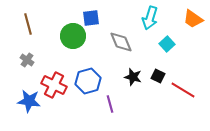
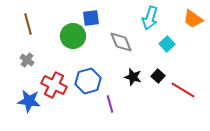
black square: rotated 16 degrees clockwise
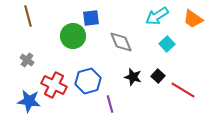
cyan arrow: moved 7 px right, 2 px up; rotated 40 degrees clockwise
brown line: moved 8 px up
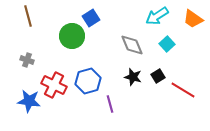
blue square: rotated 24 degrees counterclockwise
green circle: moved 1 px left
gray diamond: moved 11 px right, 3 px down
gray cross: rotated 16 degrees counterclockwise
black square: rotated 16 degrees clockwise
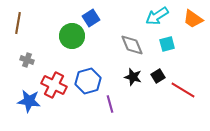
brown line: moved 10 px left, 7 px down; rotated 25 degrees clockwise
cyan square: rotated 28 degrees clockwise
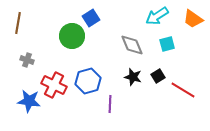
purple line: rotated 18 degrees clockwise
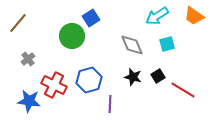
orange trapezoid: moved 1 px right, 3 px up
brown line: rotated 30 degrees clockwise
gray cross: moved 1 px right, 1 px up; rotated 32 degrees clockwise
blue hexagon: moved 1 px right, 1 px up
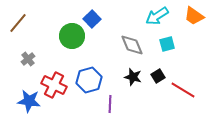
blue square: moved 1 px right, 1 px down; rotated 12 degrees counterclockwise
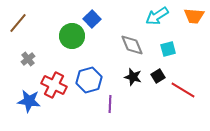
orange trapezoid: rotated 30 degrees counterclockwise
cyan square: moved 1 px right, 5 px down
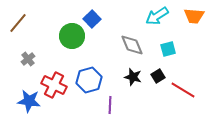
purple line: moved 1 px down
